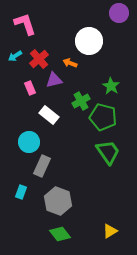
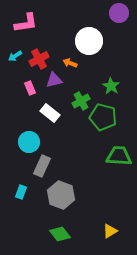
pink L-shape: moved 1 px right, 1 px up; rotated 100 degrees clockwise
red cross: rotated 12 degrees clockwise
white rectangle: moved 1 px right, 2 px up
green trapezoid: moved 11 px right, 4 px down; rotated 52 degrees counterclockwise
gray hexagon: moved 3 px right, 6 px up
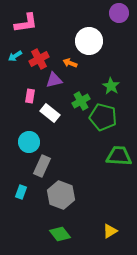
pink rectangle: moved 8 px down; rotated 32 degrees clockwise
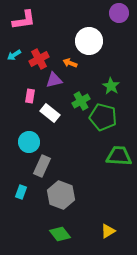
pink L-shape: moved 2 px left, 3 px up
cyan arrow: moved 1 px left, 1 px up
yellow triangle: moved 2 px left
